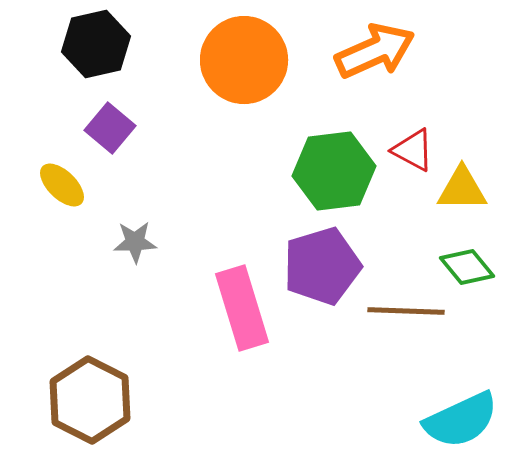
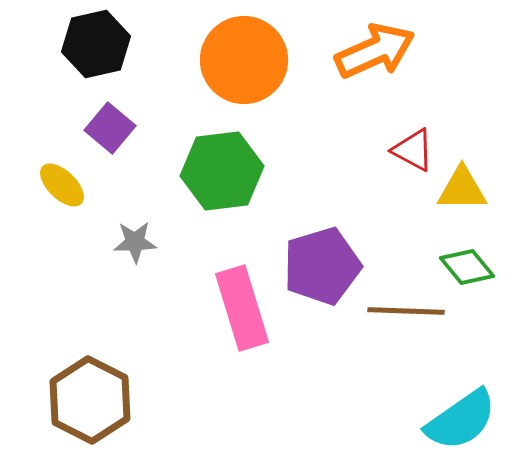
green hexagon: moved 112 px left
cyan semicircle: rotated 10 degrees counterclockwise
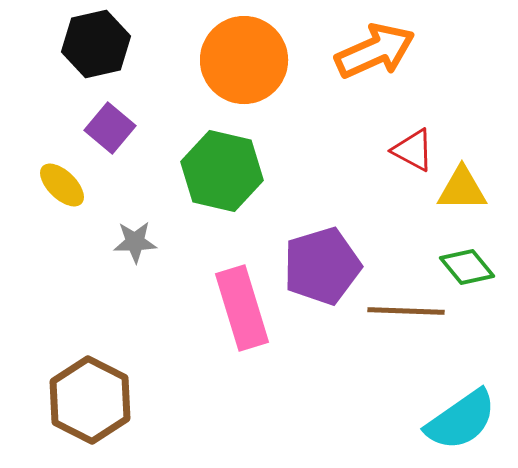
green hexagon: rotated 20 degrees clockwise
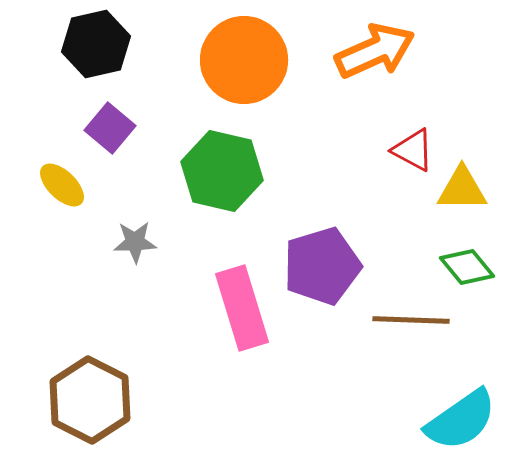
brown line: moved 5 px right, 9 px down
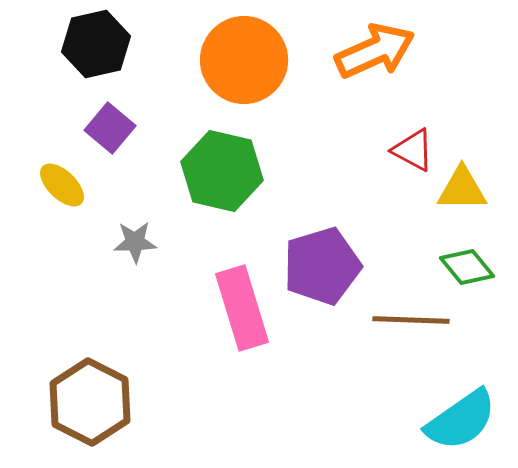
brown hexagon: moved 2 px down
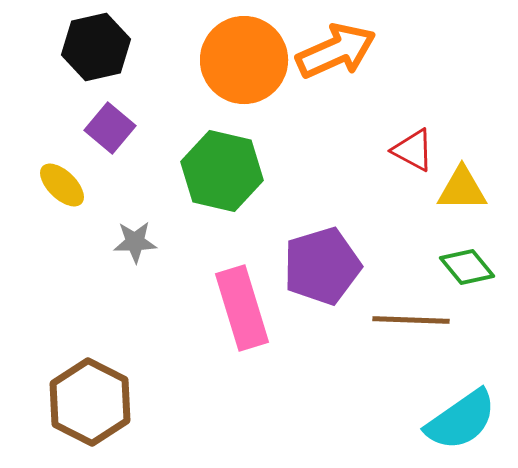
black hexagon: moved 3 px down
orange arrow: moved 39 px left
